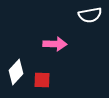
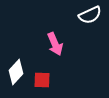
white semicircle: rotated 15 degrees counterclockwise
pink arrow: rotated 65 degrees clockwise
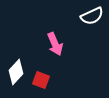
white semicircle: moved 2 px right, 1 px down
red square: moved 1 px left; rotated 18 degrees clockwise
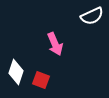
white diamond: rotated 25 degrees counterclockwise
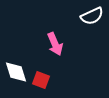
white diamond: rotated 35 degrees counterclockwise
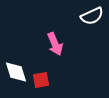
red square: rotated 30 degrees counterclockwise
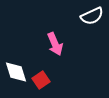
red square: rotated 24 degrees counterclockwise
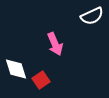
white diamond: moved 3 px up
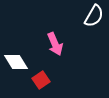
white semicircle: moved 2 px right; rotated 35 degrees counterclockwise
white diamond: moved 7 px up; rotated 15 degrees counterclockwise
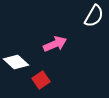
pink arrow: rotated 90 degrees counterclockwise
white diamond: rotated 15 degrees counterclockwise
